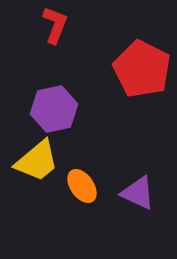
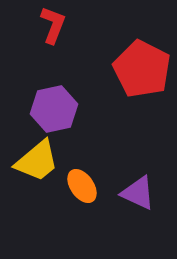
red L-shape: moved 2 px left
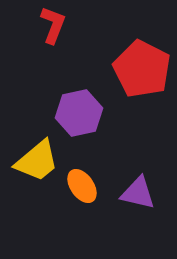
purple hexagon: moved 25 px right, 4 px down
purple triangle: rotated 12 degrees counterclockwise
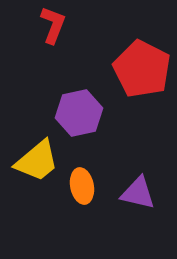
orange ellipse: rotated 24 degrees clockwise
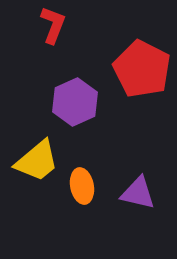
purple hexagon: moved 4 px left, 11 px up; rotated 12 degrees counterclockwise
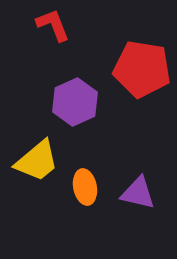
red L-shape: rotated 42 degrees counterclockwise
red pentagon: rotated 18 degrees counterclockwise
orange ellipse: moved 3 px right, 1 px down
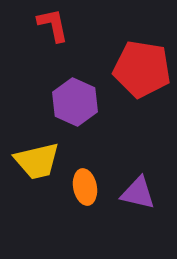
red L-shape: rotated 9 degrees clockwise
purple hexagon: rotated 12 degrees counterclockwise
yellow trapezoid: rotated 27 degrees clockwise
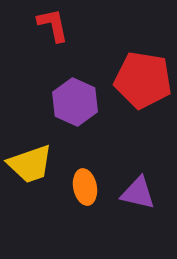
red pentagon: moved 1 px right, 11 px down
yellow trapezoid: moved 7 px left, 3 px down; rotated 6 degrees counterclockwise
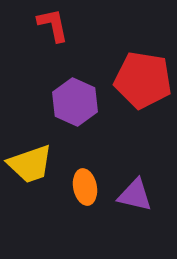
purple triangle: moved 3 px left, 2 px down
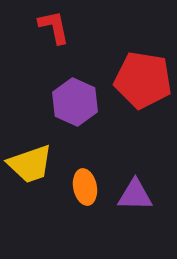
red L-shape: moved 1 px right, 2 px down
purple triangle: rotated 12 degrees counterclockwise
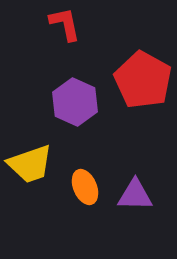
red L-shape: moved 11 px right, 3 px up
red pentagon: rotated 20 degrees clockwise
orange ellipse: rotated 12 degrees counterclockwise
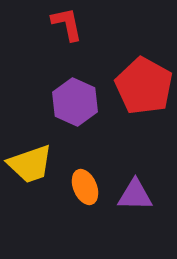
red L-shape: moved 2 px right
red pentagon: moved 1 px right, 6 px down
